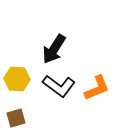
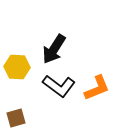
yellow hexagon: moved 12 px up
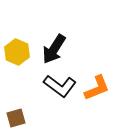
yellow hexagon: moved 15 px up; rotated 20 degrees clockwise
black L-shape: moved 1 px right
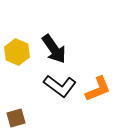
black arrow: rotated 68 degrees counterclockwise
orange L-shape: moved 1 px right, 1 px down
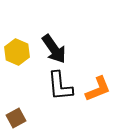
black L-shape: rotated 48 degrees clockwise
brown square: rotated 12 degrees counterclockwise
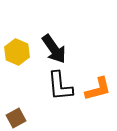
orange L-shape: rotated 8 degrees clockwise
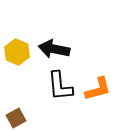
black arrow: rotated 136 degrees clockwise
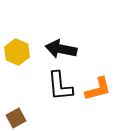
black arrow: moved 7 px right
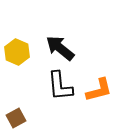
black arrow: moved 1 px left, 1 px up; rotated 28 degrees clockwise
orange L-shape: moved 1 px right, 1 px down
